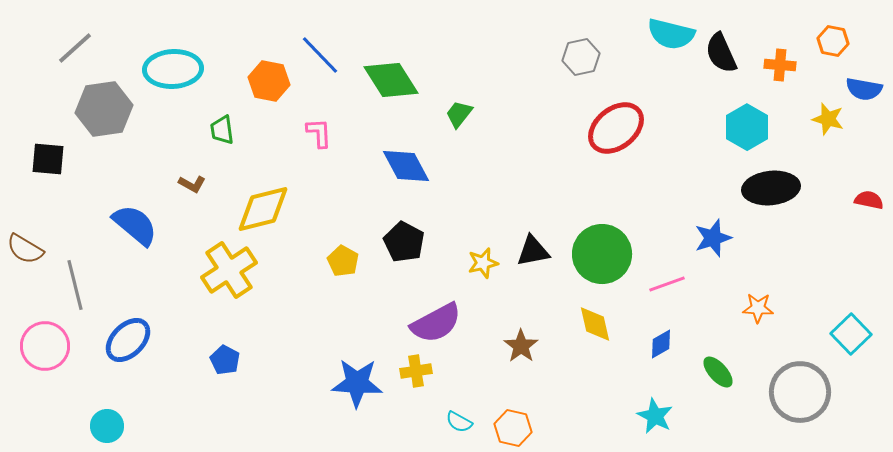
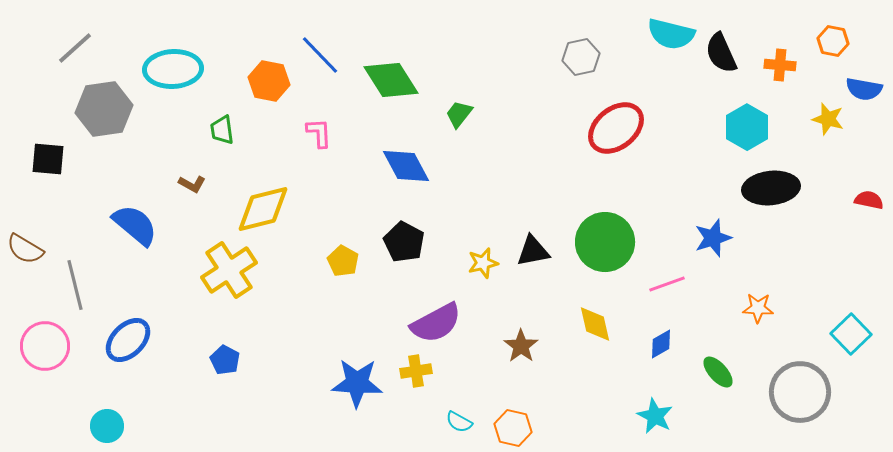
green circle at (602, 254): moved 3 px right, 12 px up
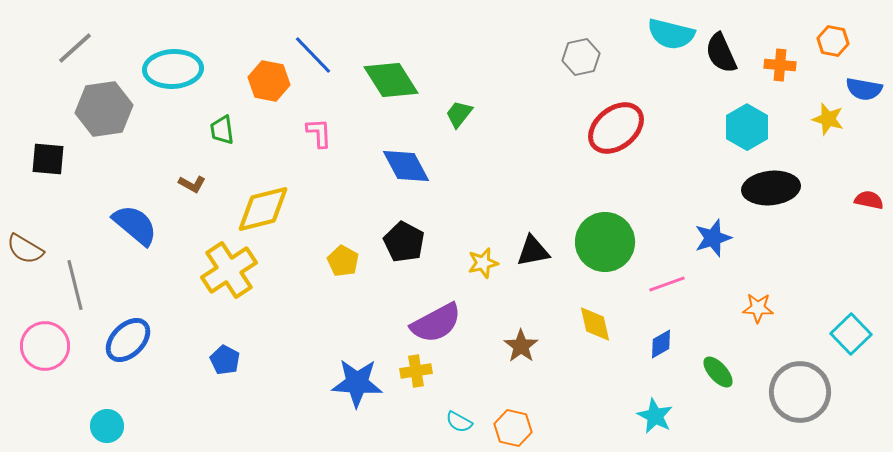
blue line at (320, 55): moved 7 px left
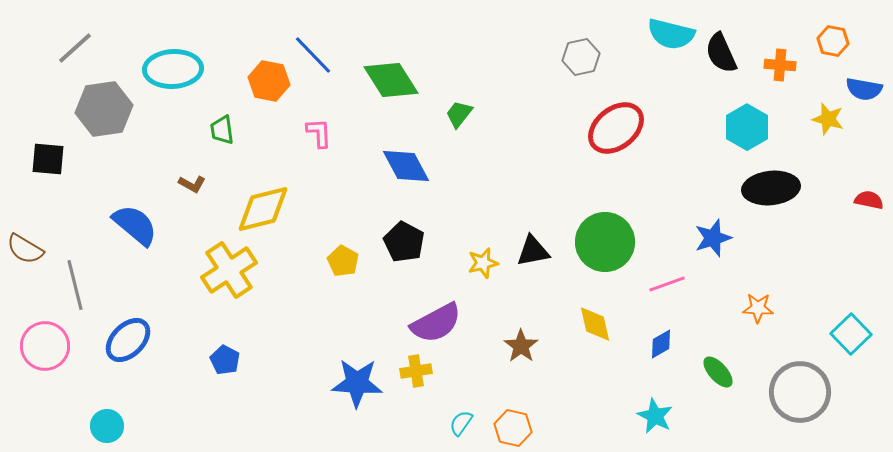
cyan semicircle at (459, 422): moved 2 px right, 1 px down; rotated 96 degrees clockwise
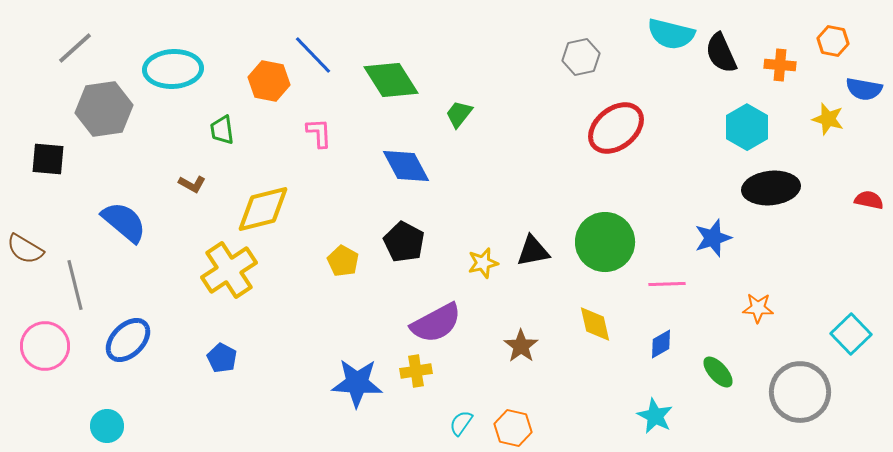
blue semicircle at (135, 225): moved 11 px left, 3 px up
pink line at (667, 284): rotated 18 degrees clockwise
blue pentagon at (225, 360): moved 3 px left, 2 px up
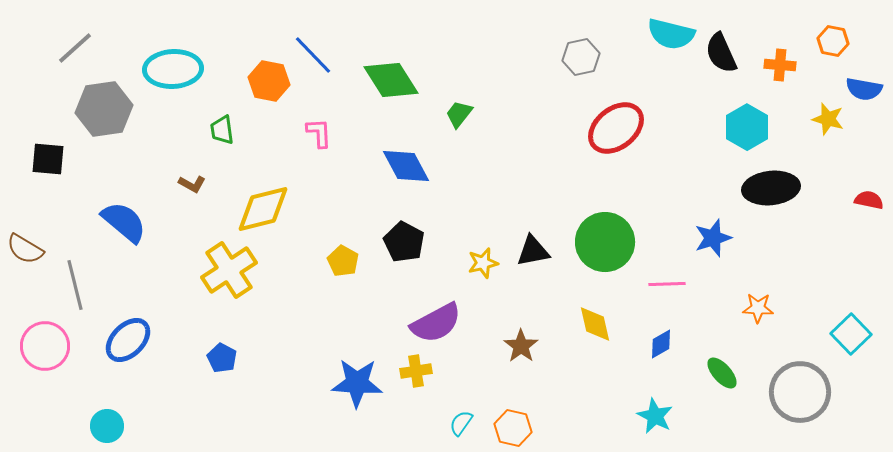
green ellipse at (718, 372): moved 4 px right, 1 px down
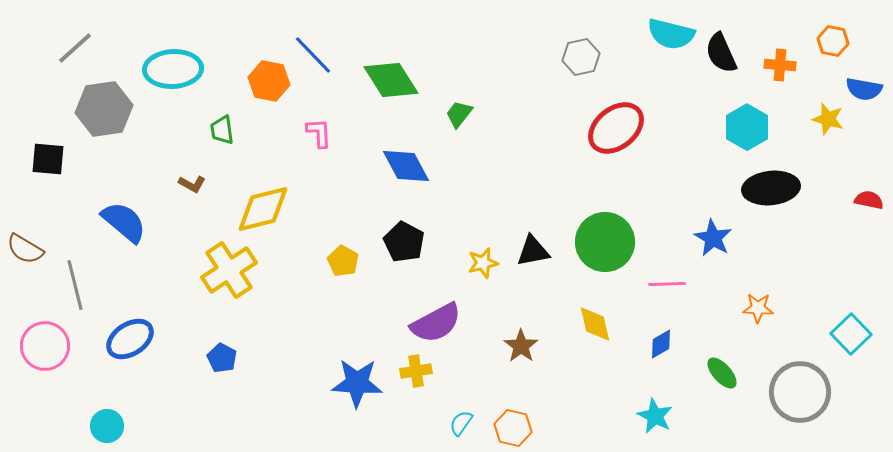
blue star at (713, 238): rotated 24 degrees counterclockwise
blue ellipse at (128, 340): moved 2 px right, 1 px up; rotated 12 degrees clockwise
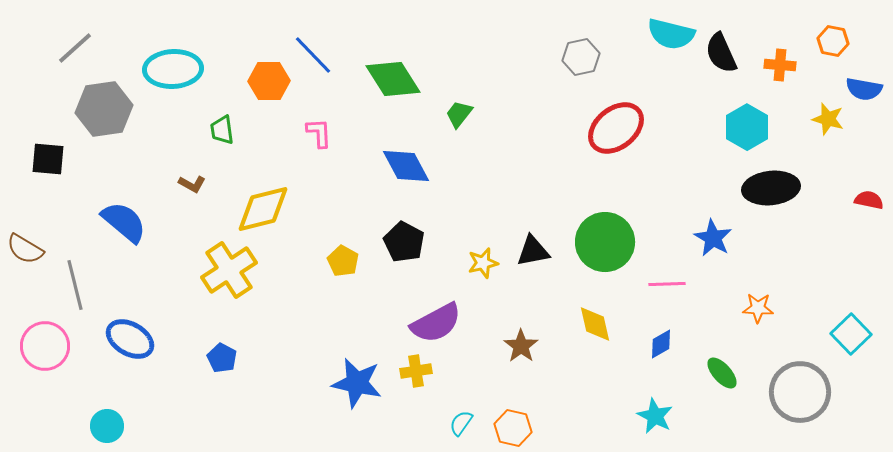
green diamond at (391, 80): moved 2 px right, 1 px up
orange hexagon at (269, 81): rotated 12 degrees counterclockwise
blue ellipse at (130, 339): rotated 63 degrees clockwise
blue star at (357, 383): rotated 9 degrees clockwise
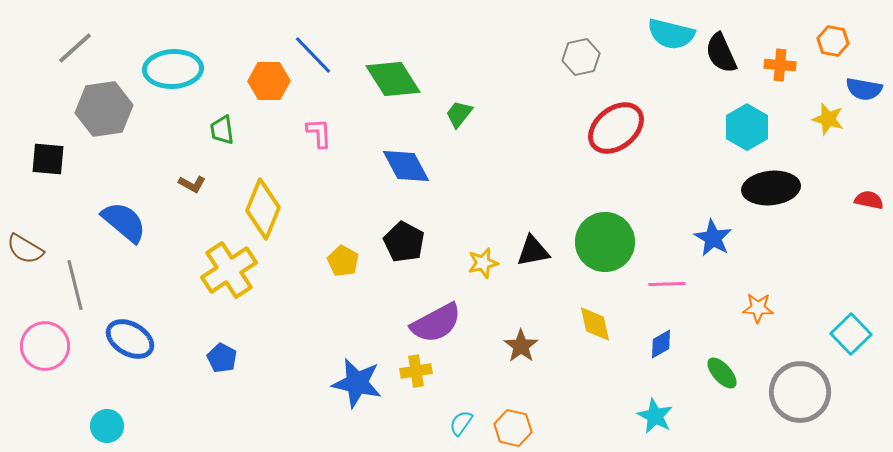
yellow diamond at (263, 209): rotated 54 degrees counterclockwise
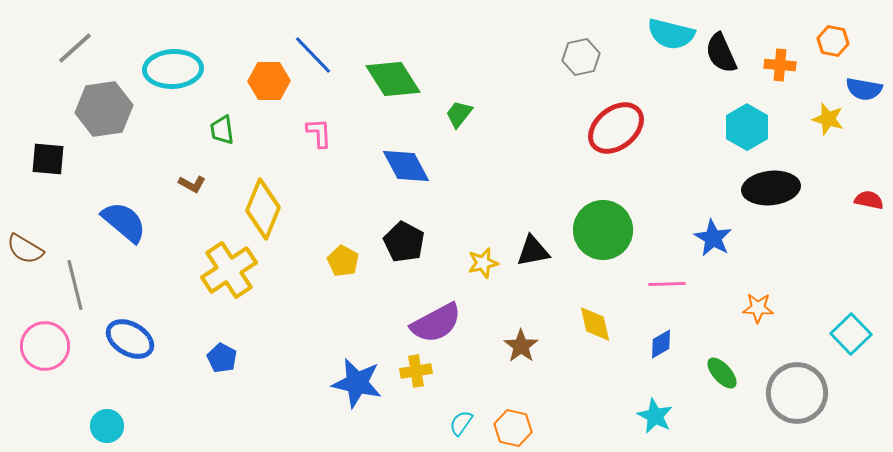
green circle at (605, 242): moved 2 px left, 12 px up
gray circle at (800, 392): moved 3 px left, 1 px down
